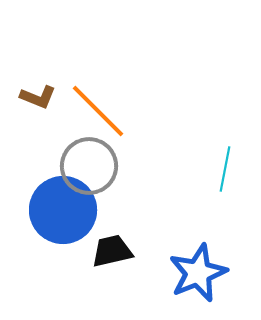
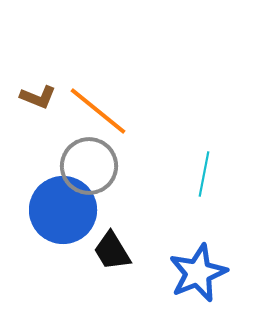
orange line: rotated 6 degrees counterclockwise
cyan line: moved 21 px left, 5 px down
black trapezoid: rotated 108 degrees counterclockwise
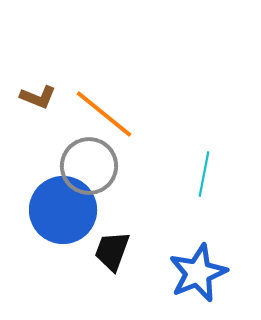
orange line: moved 6 px right, 3 px down
black trapezoid: rotated 51 degrees clockwise
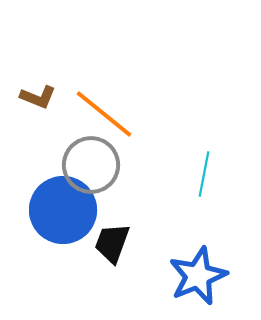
gray circle: moved 2 px right, 1 px up
black trapezoid: moved 8 px up
blue star: moved 3 px down
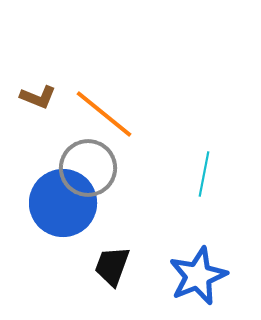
gray circle: moved 3 px left, 3 px down
blue circle: moved 7 px up
black trapezoid: moved 23 px down
